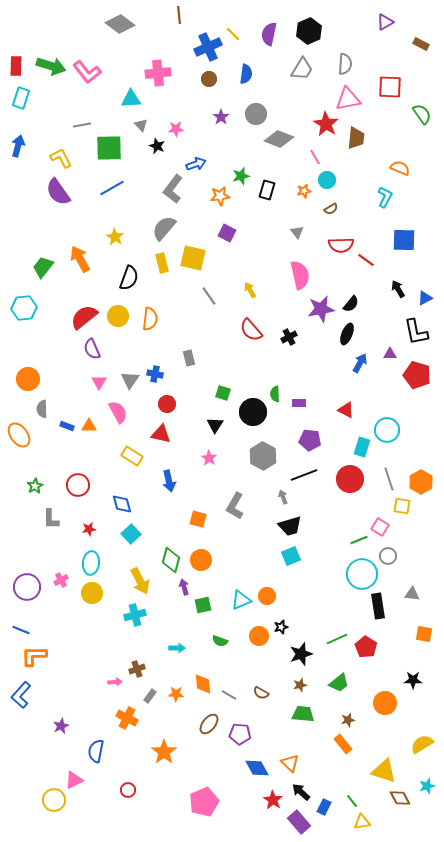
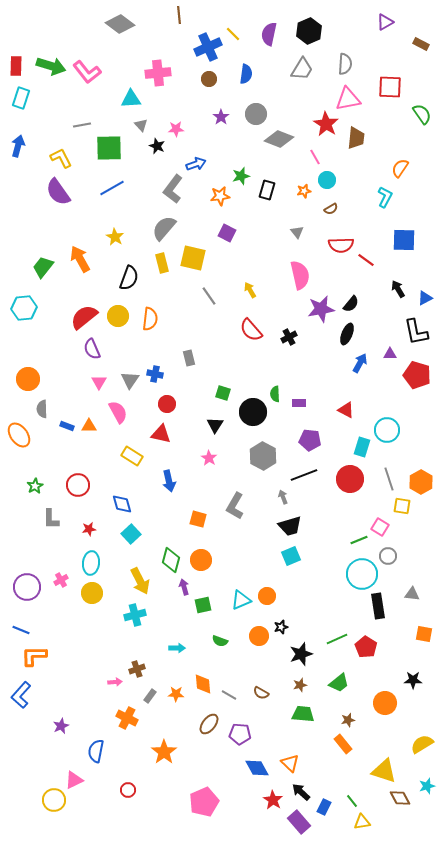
orange semicircle at (400, 168): rotated 78 degrees counterclockwise
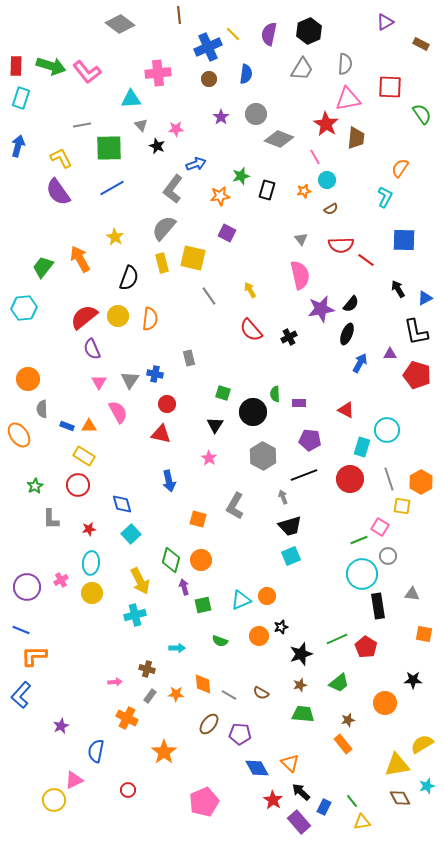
gray triangle at (297, 232): moved 4 px right, 7 px down
yellow rectangle at (132, 456): moved 48 px left
brown cross at (137, 669): moved 10 px right; rotated 35 degrees clockwise
yellow triangle at (384, 771): moved 13 px right, 6 px up; rotated 28 degrees counterclockwise
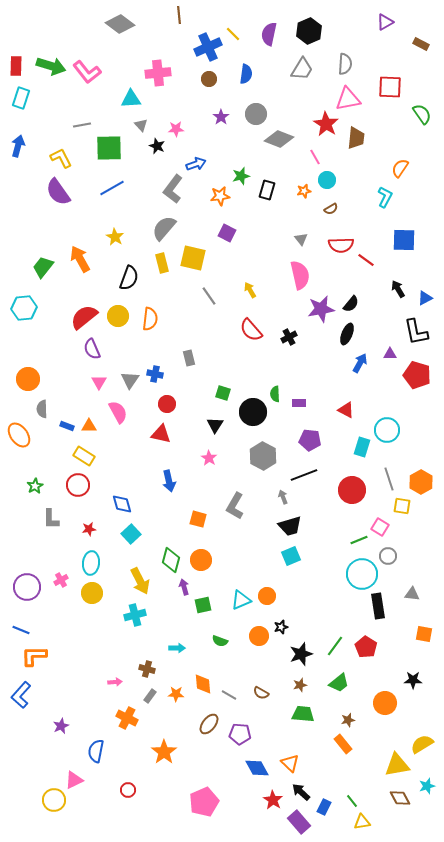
red circle at (350, 479): moved 2 px right, 11 px down
green line at (337, 639): moved 2 px left, 7 px down; rotated 30 degrees counterclockwise
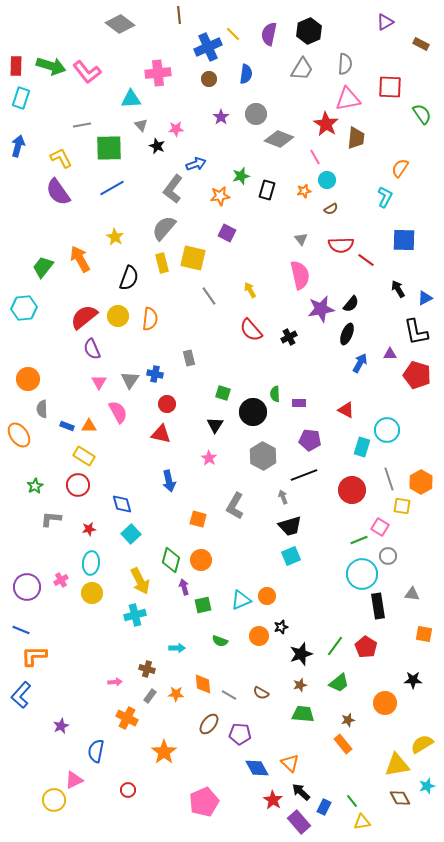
gray L-shape at (51, 519): rotated 95 degrees clockwise
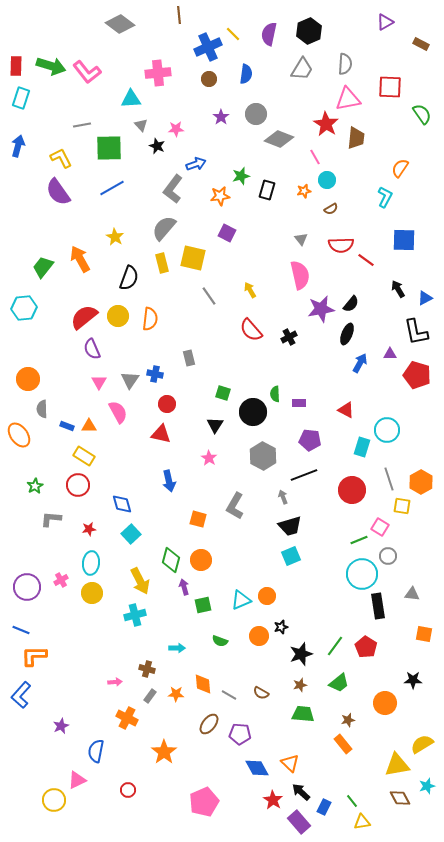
pink triangle at (74, 780): moved 3 px right
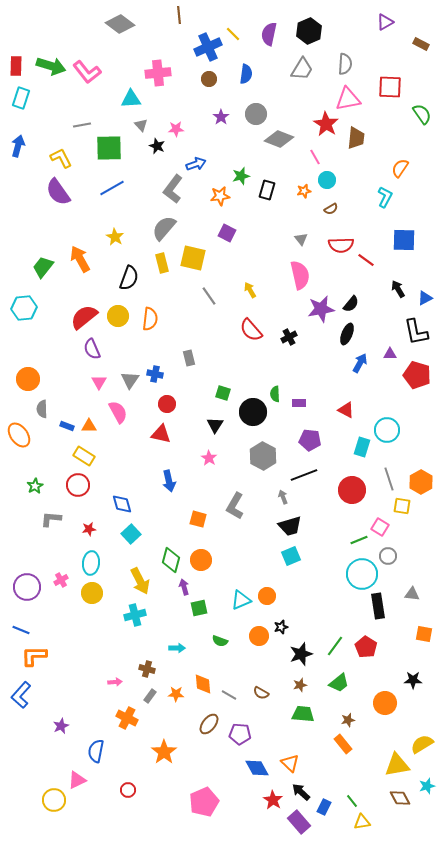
green square at (203, 605): moved 4 px left, 3 px down
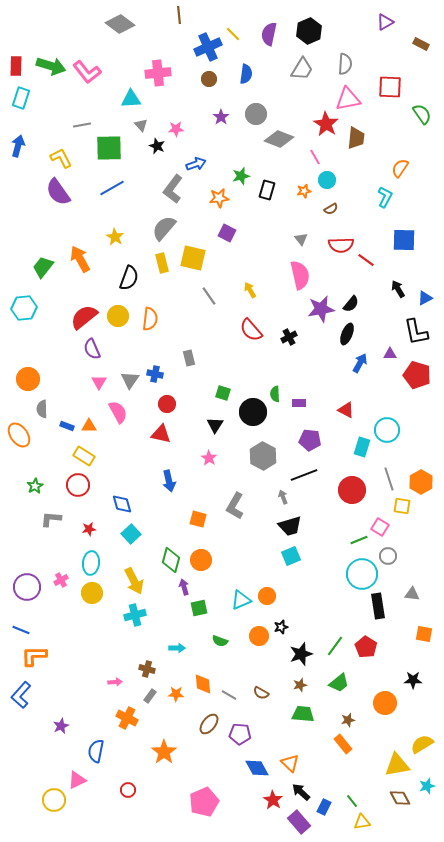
orange star at (220, 196): moved 1 px left, 2 px down
yellow arrow at (140, 581): moved 6 px left
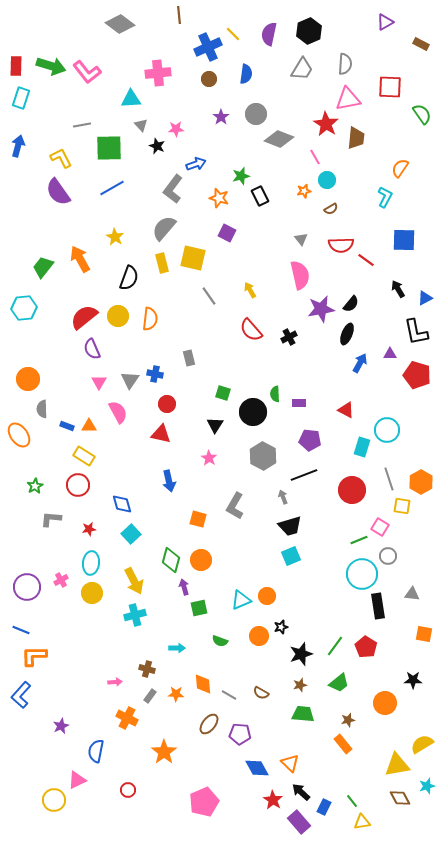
black rectangle at (267, 190): moved 7 px left, 6 px down; rotated 42 degrees counterclockwise
orange star at (219, 198): rotated 24 degrees clockwise
